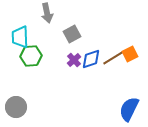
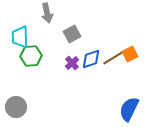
purple cross: moved 2 px left, 3 px down
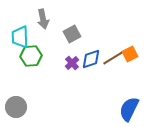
gray arrow: moved 4 px left, 6 px down
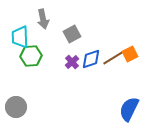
purple cross: moved 1 px up
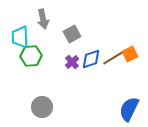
gray circle: moved 26 px right
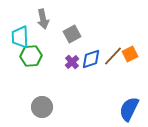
brown line: moved 2 px up; rotated 15 degrees counterclockwise
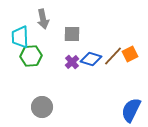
gray square: rotated 30 degrees clockwise
blue diamond: rotated 35 degrees clockwise
blue semicircle: moved 2 px right, 1 px down
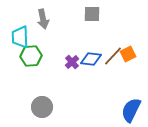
gray square: moved 20 px right, 20 px up
orange square: moved 2 px left
blue diamond: rotated 10 degrees counterclockwise
